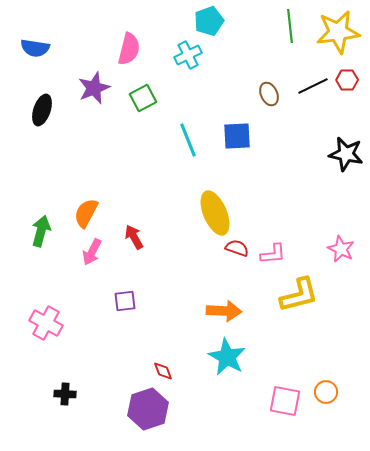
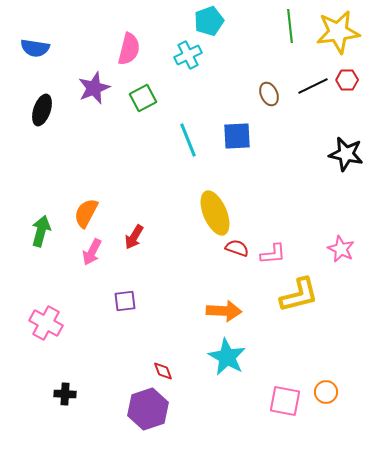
red arrow: rotated 120 degrees counterclockwise
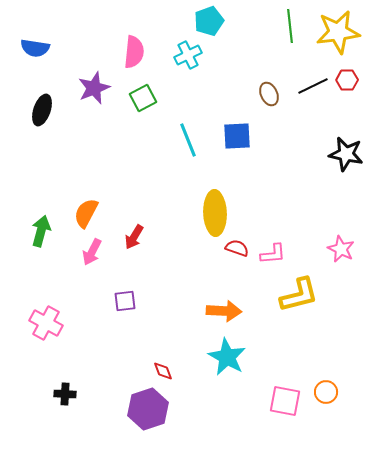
pink semicircle: moved 5 px right, 3 px down; rotated 8 degrees counterclockwise
yellow ellipse: rotated 21 degrees clockwise
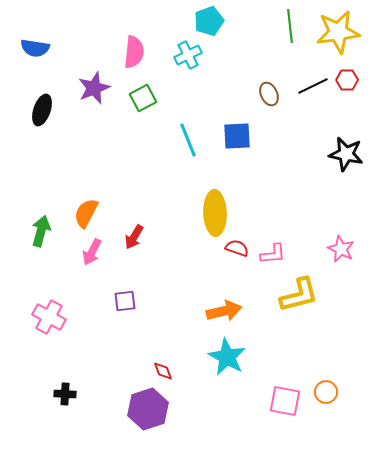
orange arrow: rotated 16 degrees counterclockwise
pink cross: moved 3 px right, 6 px up
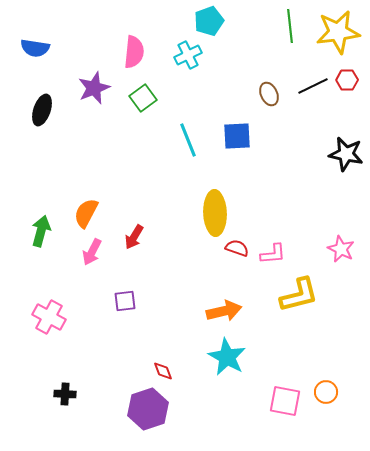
green square: rotated 8 degrees counterclockwise
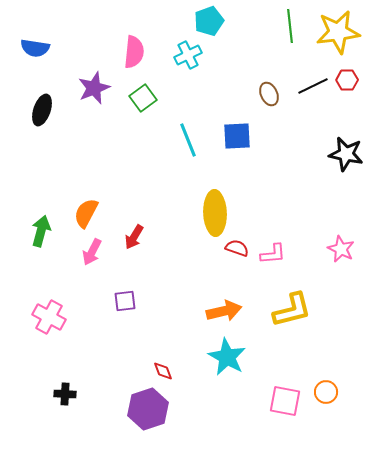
yellow L-shape: moved 7 px left, 15 px down
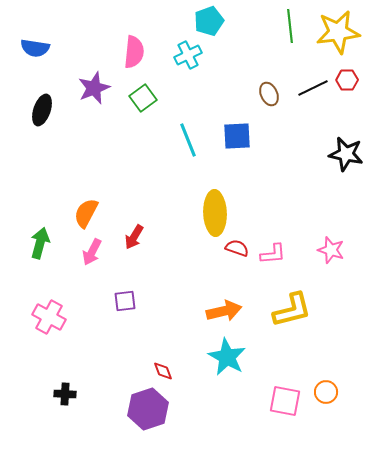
black line: moved 2 px down
green arrow: moved 1 px left, 12 px down
pink star: moved 10 px left, 1 px down; rotated 8 degrees counterclockwise
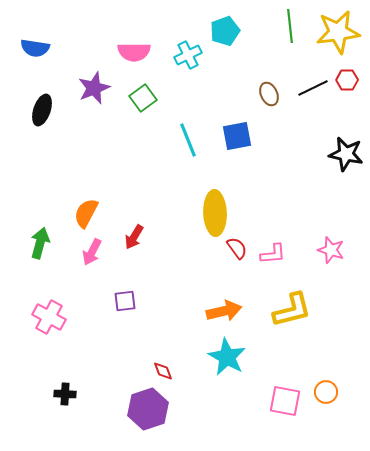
cyan pentagon: moved 16 px right, 10 px down
pink semicircle: rotated 84 degrees clockwise
blue square: rotated 8 degrees counterclockwise
red semicircle: rotated 35 degrees clockwise
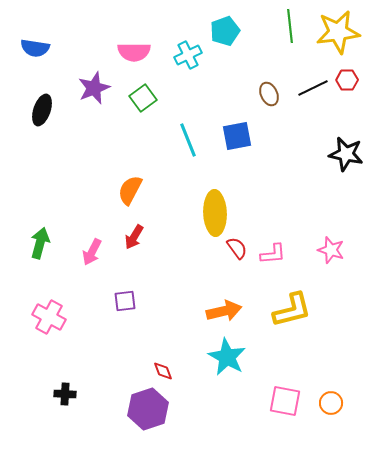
orange semicircle: moved 44 px right, 23 px up
orange circle: moved 5 px right, 11 px down
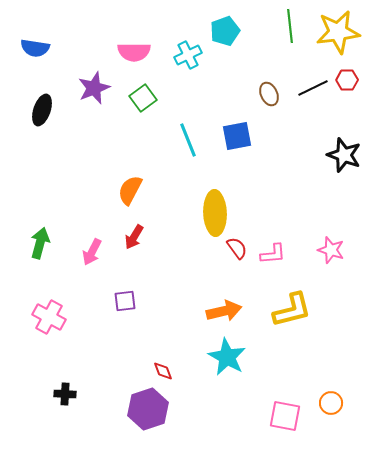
black star: moved 2 px left, 1 px down; rotated 8 degrees clockwise
pink square: moved 15 px down
